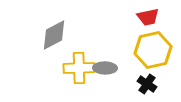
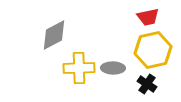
gray ellipse: moved 8 px right
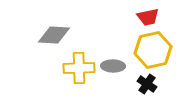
gray diamond: rotated 32 degrees clockwise
gray ellipse: moved 2 px up
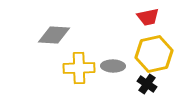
yellow hexagon: moved 1 px right, 4 px down
